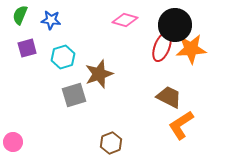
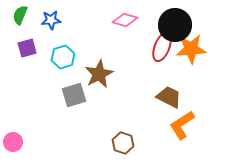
blue star: rotated 12 degrees counterclockwise
brown star: rotated 8 degrees counterclockwise
orange L-shape: moved 1 px right
brown hexagon: moved 12 px right; rotated 20 degrees counterclockwise
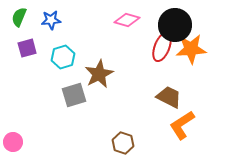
green semicircle: moved 1 px left, 2 px down
pink diamond: moved 2 px right
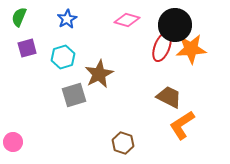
blue star: moved 16 px right, 1 px up; rotated 24 degrees counterclockwise
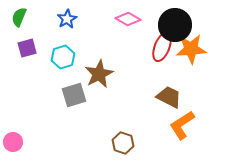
pink diamond: moved 1 px right, 1 px up; rotated 15 degrees clockwise
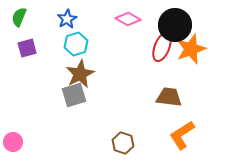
orange star: rotated 16 degrees counterclockwise
cyan hexagon: moved 13 px right, 13 px up
brown star: moved 19 px left
brown trapezoid: rotated 20 degrees counterclockwise
orange L-shape: moved 10 px down
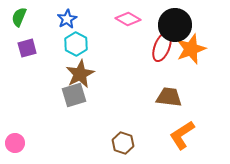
cyan hexagon: rotated 15 degrees counterclockwise
pink circle: moved 2 px right, 1 px down
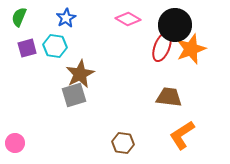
blue star: moved 1 px left, 1 px up
cyan hexagon: moved 21 px left, 2 px down; rotated 20 degrees counterclockwise
brown hexagon: rotated 10 degrees counterclockwise
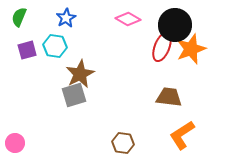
purple square: moved 2 px down
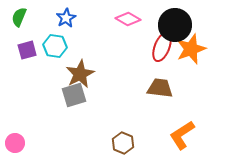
brown trapezoid: moved 9 px left, 9 px up
brown hexagon: rotated 15 degrees clockwise
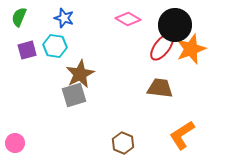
blue star: moved 2 px left; rotated 24 degrees counterclockwise
red ellipse: rotated 16 degrees clockwise
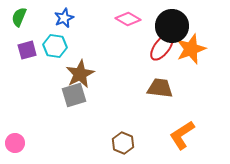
blue star: rotated 30 degrees clockwise
black circle: moved 3 px left, 1 px down
